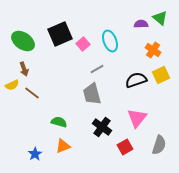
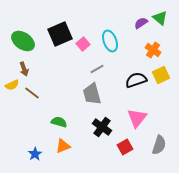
purple semicircle: moved 1 px up; rotated 32 degrees counterclockwise
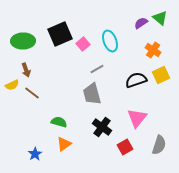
green ellipse: rotated 35 degrees counterclockwise
brown arrow: moved 2 px right, 1 px down
orange triangle: moved 1 px right, 2 px up; rotated 14 degrees counterclockwise
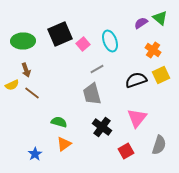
red square: moved 1 px right, 4 px down
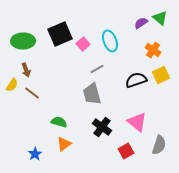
yellow semicircle: rotated 32 degrees counterclockwise
pink triangle: moved 4 px down; rotated 30 degrees counterclockwise
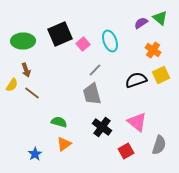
gray line: moved 2 px left, 1 px down; rotated 16 degrees counterclockwise
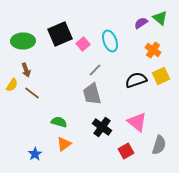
yellow square: moved 1 px down
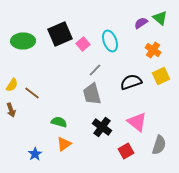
brown arrow: moved 15 px left, 40 px down
black semicircle: moved 5 px left, 2 px down
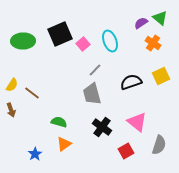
orange cross: moved 7 px up
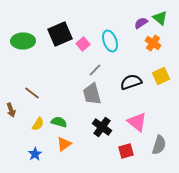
yellow semicircle: moved 26 px right, 39 px down
red square: rotated 14 degrees clockwise
